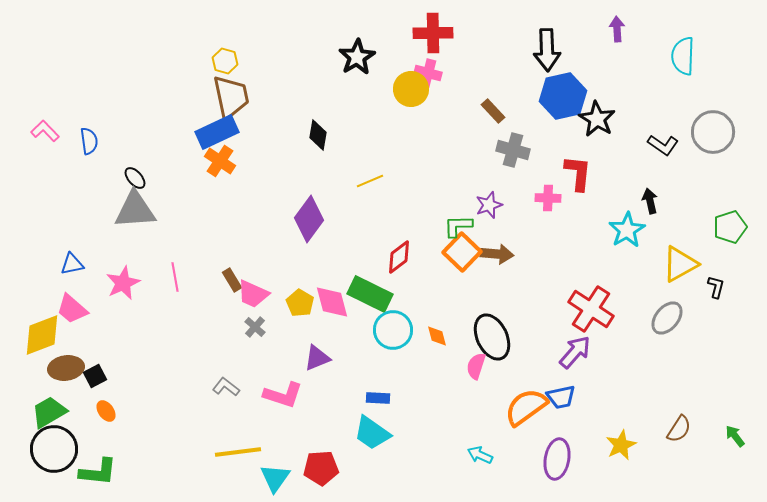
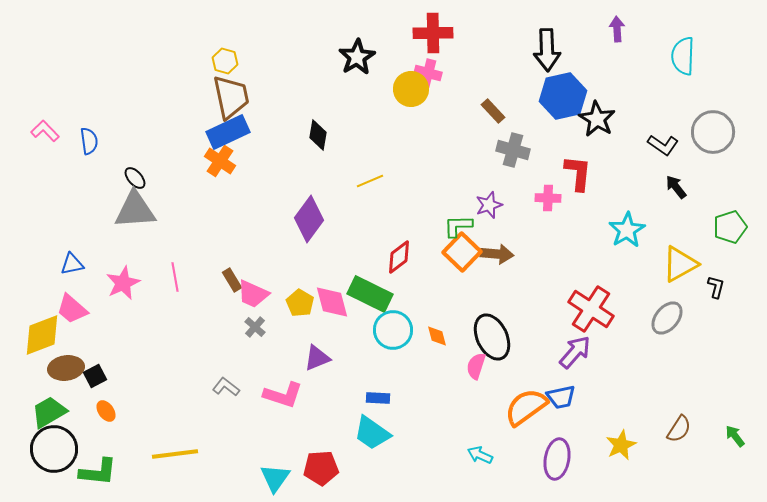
blue rectangle at (217, 132): moved 11 px right
black arrow at (650, 201): moved 26 px right, 14 px up; rotated 25 degrees counterclockwise
yellow line at (238, 452): moved 63 px left, 2 px down
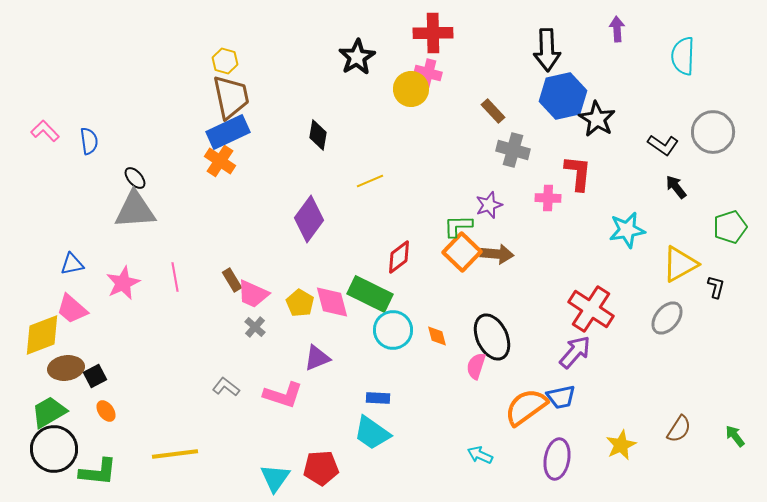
cyan star at (627, 230): rotated 21 degrees clockwise
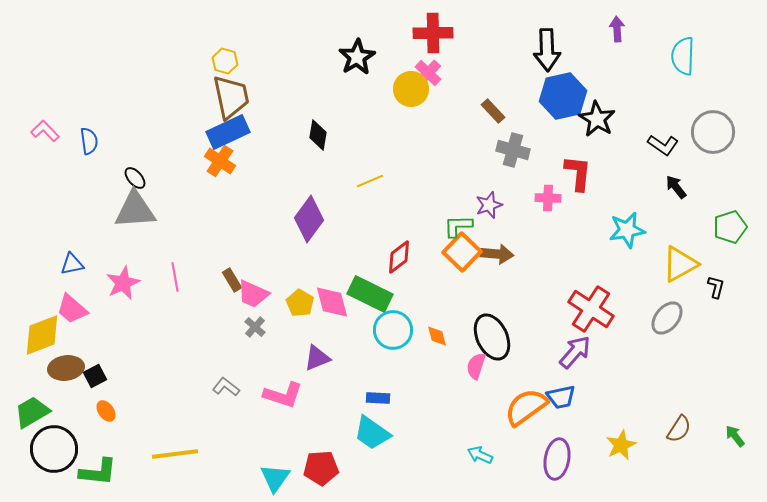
pink cross at (428, 73): rotated 28 degrees clockwise
green trapezoid at (49, 412): moved 17 px left
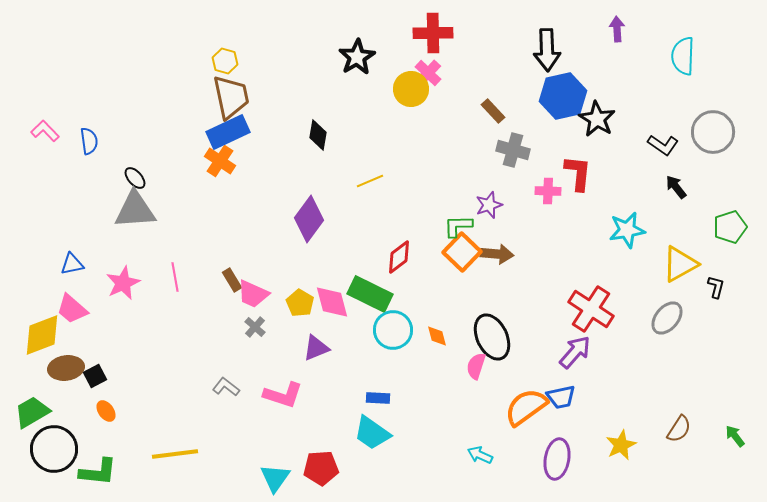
pink cross at (548, 198): moved 7 px up
purple triangle at (317, 358): moved 1 px left, 10 px up
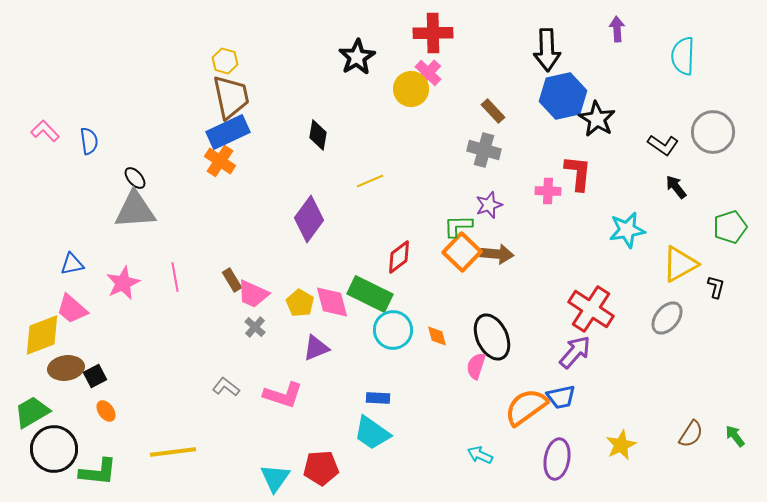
gray cross at (513, 150): moved 29 px left
brown semicircle at (679, 429): moved 12 px right, 5 px down
yellow line at (175, 454): moved 2 px left, 2 px up
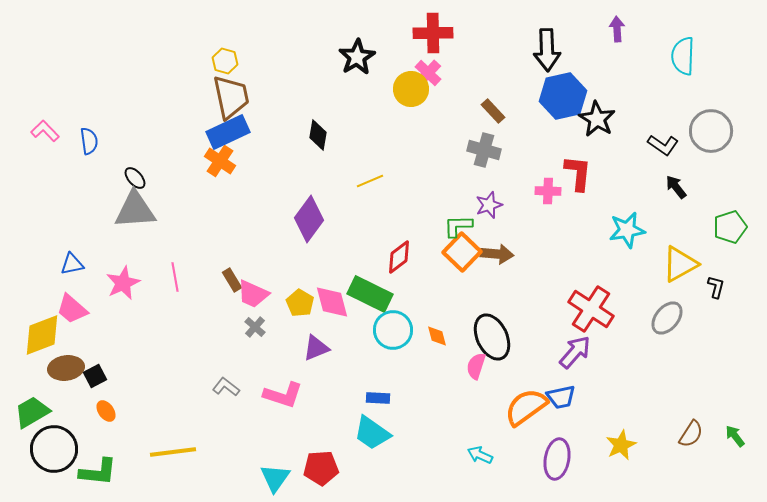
gray circle at (713, 132): moved 2 px left, 1 px up
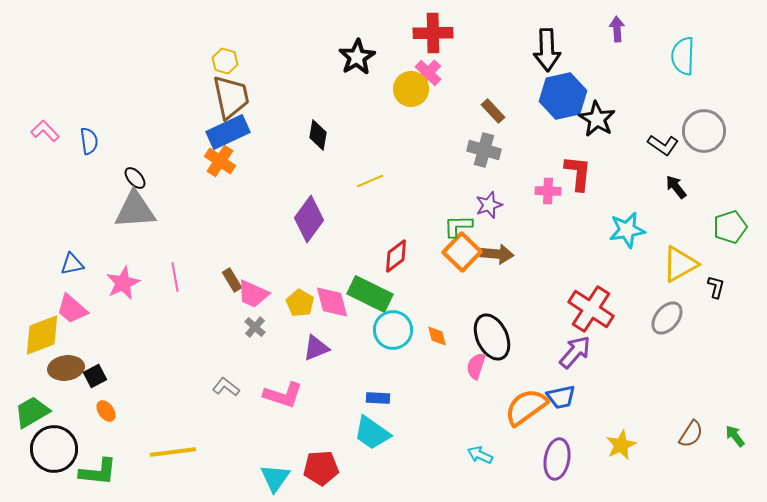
gray circle at (711, 131): moved 7 px left
red diamond at (399, 257): moved 3 px left, 1 px up
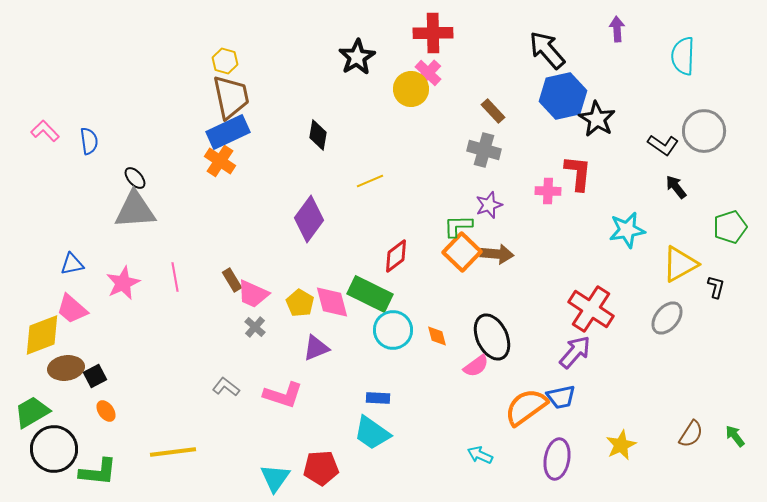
black arrow at (547, 50): rotated 141 degrees clockwise
pink semicircle at (476, 366): rotated 144 degrees counterclockwise
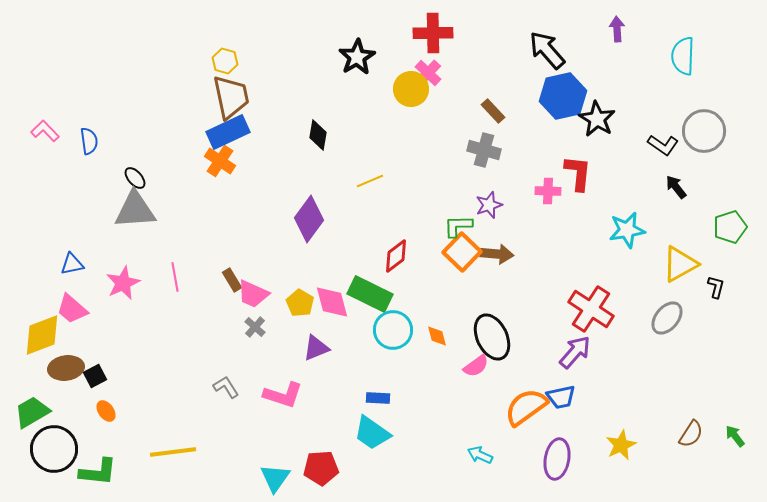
gray L-shape at (226, 387): rotated 20 degrees clockwise
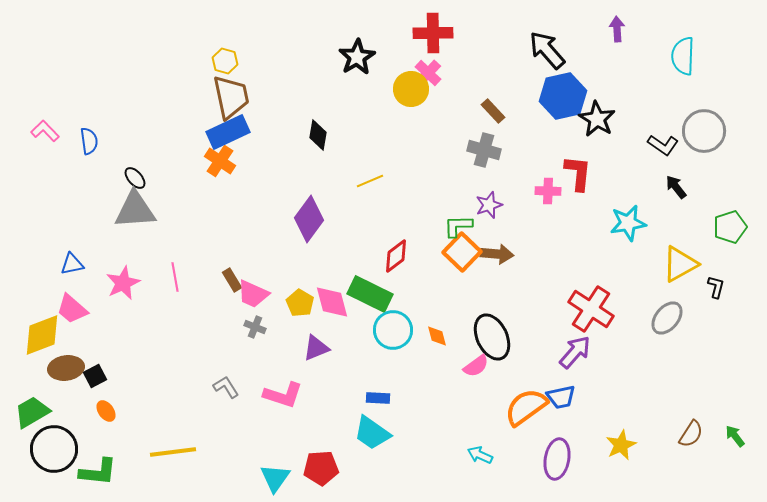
cyan star at (627, 230): moved 1 px right, 7 px up
gray cross at (255, 327): rotated 20 degrees counterclockwise
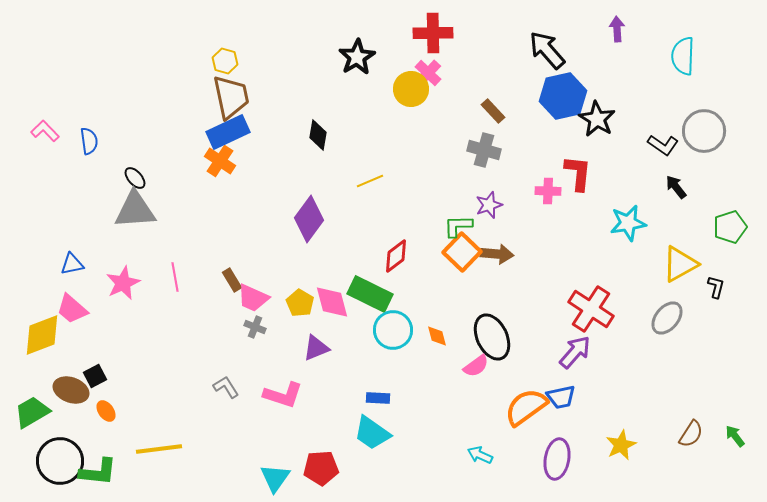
pink trapezoid at (253, 294): moved 4 px down
brown ellipse at (66, 368): moved 5 px right, 22 px down; rotated 28 degrees clockwise
black circle at (54, 449): moved 6 px right, 12 px down
yellow line at (173, 452): moved 14 px left, 3 px up
